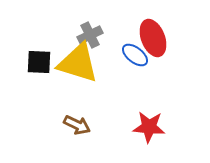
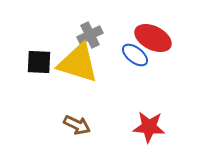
red ellipse: rotated 42 degrees counterclockwise
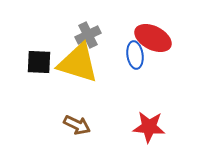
gray cross: moved 2 px left
blue ellipse: rotated 44 degrees clockwise
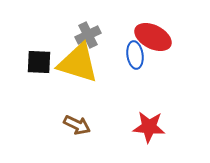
red ellipse: moved 1 px up
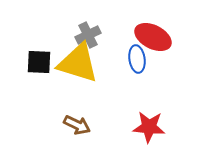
blue ellipse: moved 2 px right, 4 px down
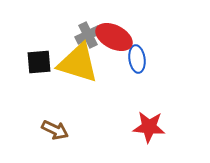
red ellipse: moved 39 px left
black square: rotated 8 degrees counterclockwise
brown arrow: moved 22 px left, 5 px down
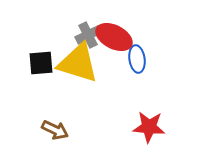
black square: moved 2 px right, 1 px down
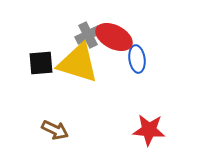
red star: moved 3 px down
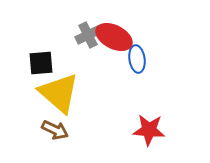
yellow triangle: moved 19 px left, 30 px down; rotated 24 degrees clockwise
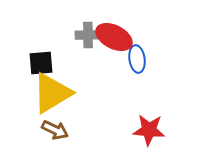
gray cross: rotated 25 degrees clockwise
yellow triangle: moved 7 px left; rotated 48 degrees clockwise
